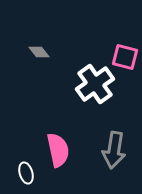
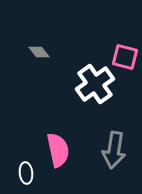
white ellipse: rotated 10 degrees clockwise
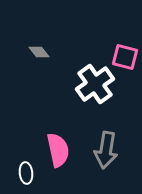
gray arrow: moved 8 px left
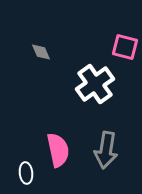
gray diamond: moved 2 px right; rotated 15 degrees clockwise
pink square: moved 10 px up
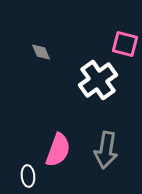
pink square: moved 3 px up
white cross: moved 3 px right, 4 px up
pink semicircle: rotated 32 degrees clockwise
white ellipse: moved 2 px right, 3 px down
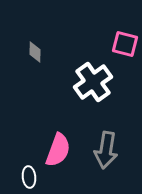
gray diamond: moved 6 px left; rotated 25 degrees clockwise
white cross: moved 5 px left, 2 px down
white ellipse: moved 1 px right, 1 px down
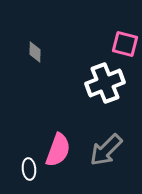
white cross: moved 12 px right, 1 px down; rotated 15 degrees clockwise
gray arrow: rotated 36 degrees clockwise
white ellipse: moved 8 px up
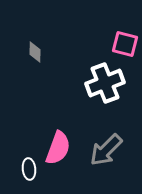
pink semicircle: moved 2 px up
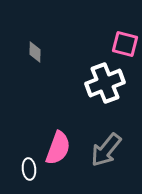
gray arrow: rotated 6 degrees counterclockwise
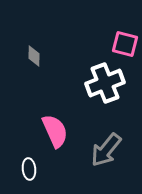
gray diamond: moved 1 px left, 4 px down
pink semicircle: moved 3 px left, 17 px up; rotated 44 degrees counterclockwise
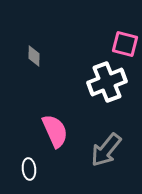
white cross: moved 2 px right, 1 px up
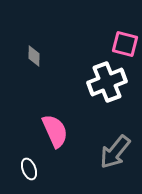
gray arrow: moved 9 px right, 2 px down
white ellipse: rotated 15 degrees counterclockwise
